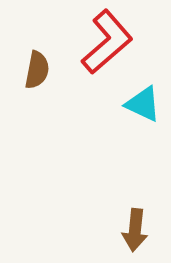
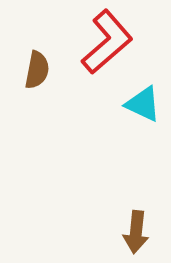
brown arrow: moved 1 px right, 2 px down
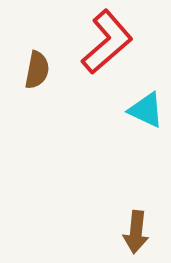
cyan triangle: moved 3 px right, 6 px down
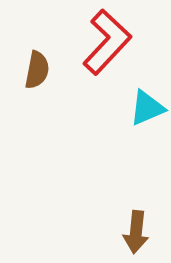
red L-shape: rotated 6 degrees counterclockwise
cyan triangle: moved 1 px right, 2 px up; rotated 48 degrees counterclockwise
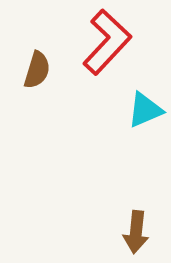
brown semicircle: rotated 6 degrees clockwise
cyan triangle: moved 2 px left, 2 px down
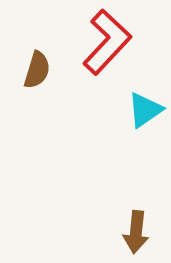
cyan triangle: rotated 12 degrees counterclockwise
